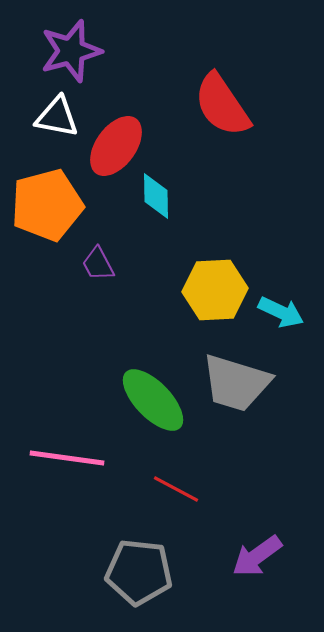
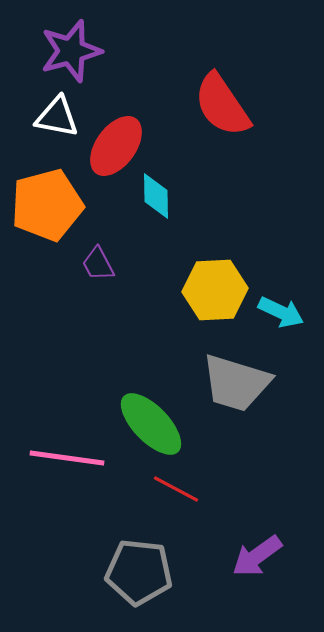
green ellipse: moved 2 px left, 24 px down
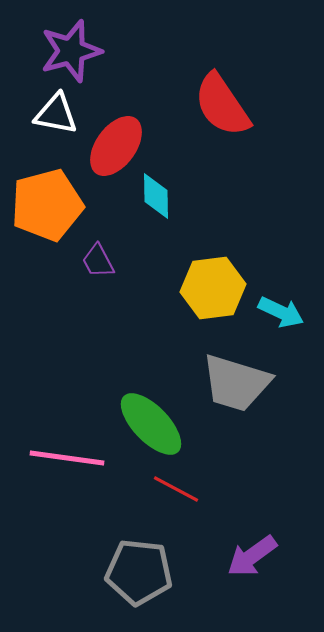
white triangle: moved 1 px left, 3 px up
purple trapezoid: moved 3 px up
yellow hexagon: moved 2 px left, 2 px up; rotated 4 degrees counterclockwise
purple arrow: moved 5 px left
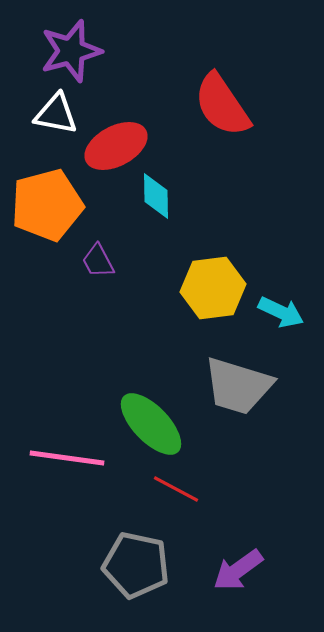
red ellipse: rotated 26 degrees clockwise
gray trapezoid: moved 2 px right, 3 px down
purple arrow: moved 14 px left, 14 px down
gray pentagon: moved 3 px left, 7 px up; rotated 6 degrees clockwise
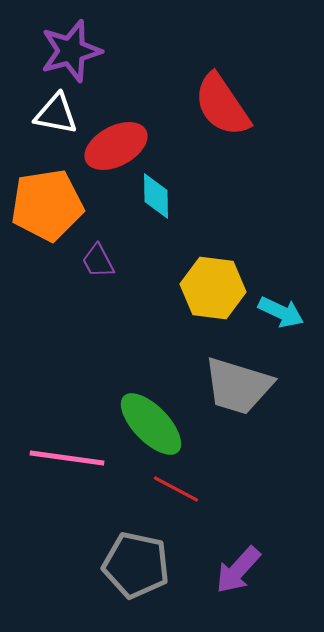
orange pentagon: rotated 6 degrees clockwise
yellow hexagon: rotated 14 degrees clockwise
purple arrow: rotated 12 degrees counterclockwise
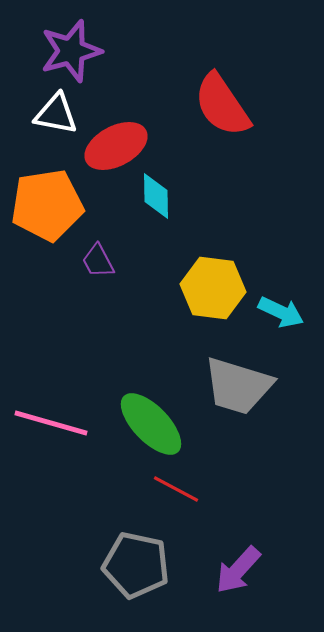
pink line: moved 16 px left, 35 px up; rotated 8 degrees clockwise
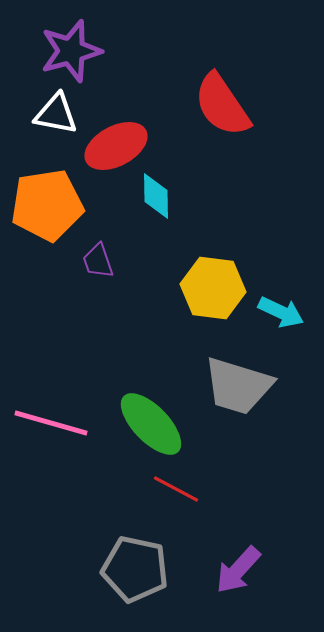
purple trapezoid: rotated 9 degrees clockwise
gray pentagon: moved 1 px left, 4 px down
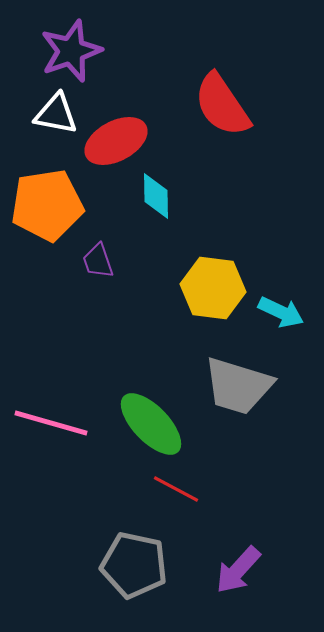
purple star: rotated 4 degrees counterclockwise
red ellipse: moved 5 px up
gray pentagon: moved 1 px left, 4 px up
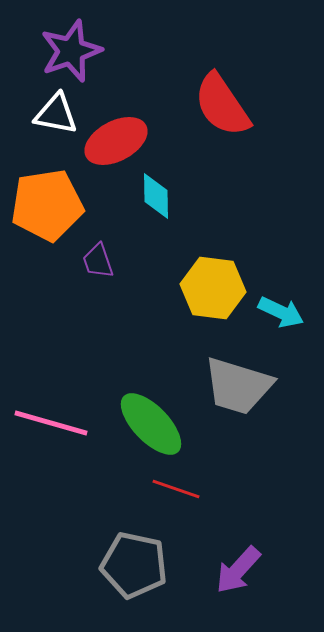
red line: rotated 9 degrees counterclockwise
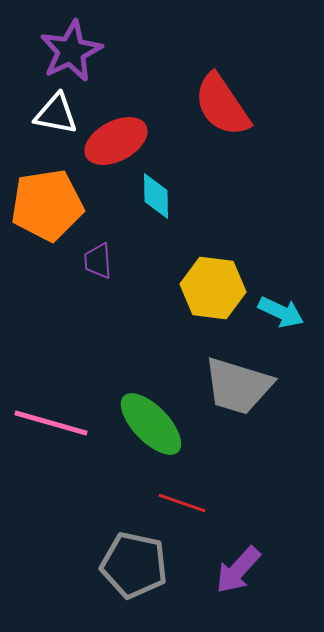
purple star: rotated 6 degrees counterclockwise
purple trapezoid: rotated 15 degrees clockwise
red line: moved 6 px right, 14 px down
